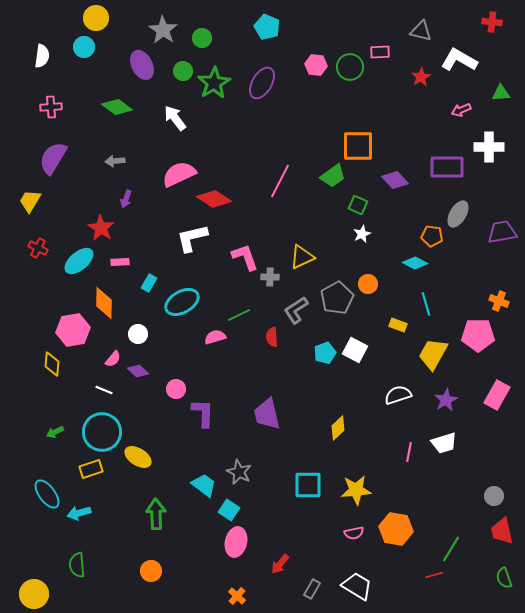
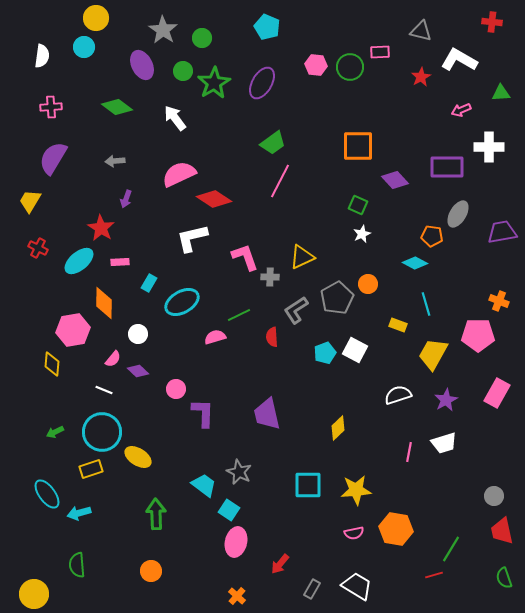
green trapezoid at (333, 176): moved 60 px left, 33 px up
pink rectangle at (497, 395): moved 2 px up
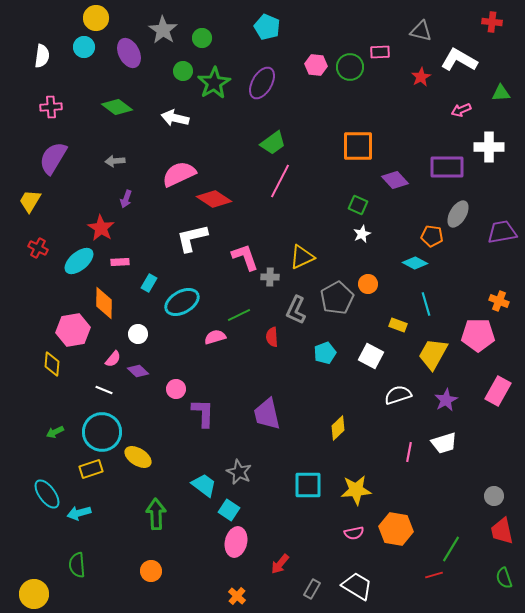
purple ellipse at (142, 65): moved 13 px left, 12 px up
white arrow at (175, 118): rotated 40 degrees counterclockwise
gray L-shape at (296, 310): rotated 32 degrees counterclockwise
white square at (355, 350): moved 16 px right, 6 px down
pink rectangle at (497, 393): moved 1 px right, 2 px up
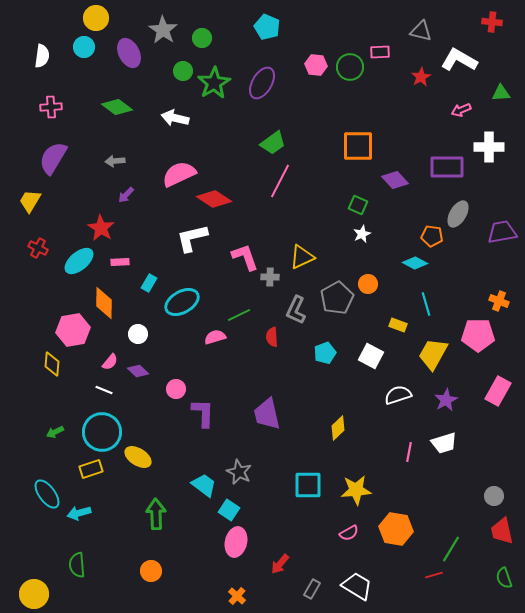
purple arrow at (126, 199): moved 4 px up; rotated 24 degrees clockwise
pink semicircle at (113, 359): moved 3 px left, 3 px down
pink semicircle at (354, 533): moved 5 px left; rotated 18 degrees counterclockwise
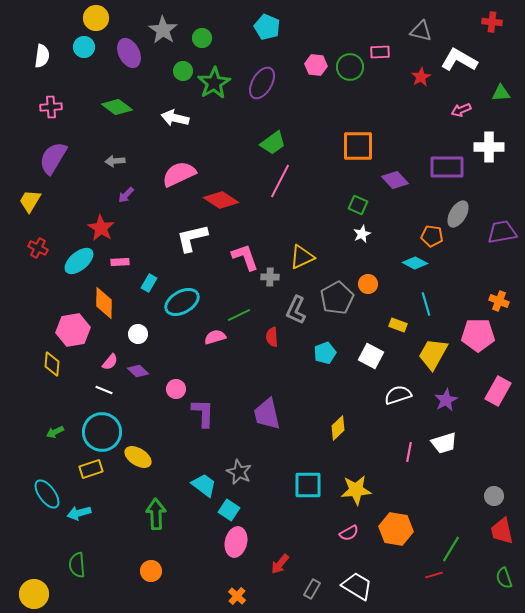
red diamond at (214, 199): moved 7 px right, 1 px down
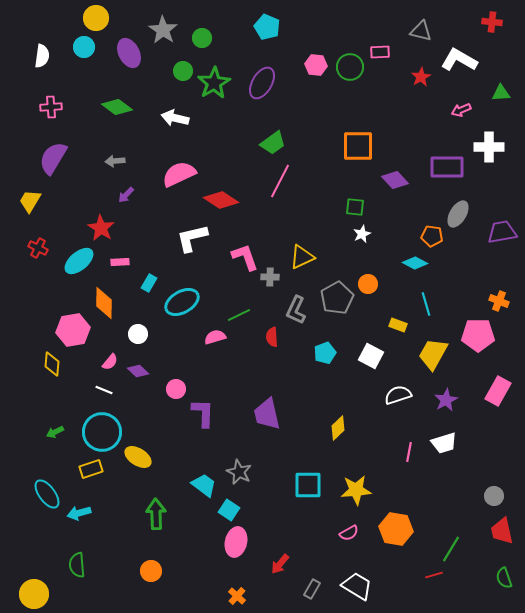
green square at (358, 205): moved 3 px left, 2 px down; rotated 18 degrees counterclockwise
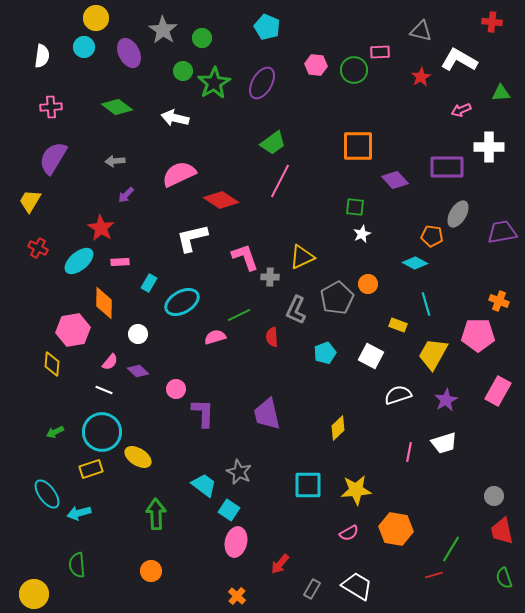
green circle at (350, 67): moved 4 px right, 3 px down
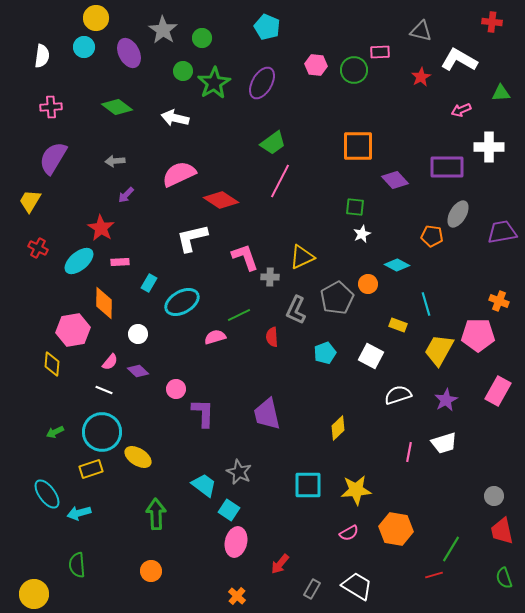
cyan diamond at (415, 263): moved 18 px left, 2 px down
yellow trapezoid at (433, 354): moved 6 px right, 4 px up
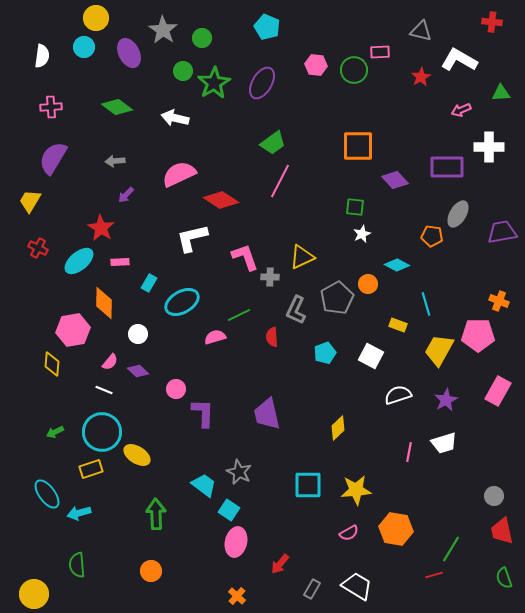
yellow ellipse at (138, 457): moved 1 px left, 2 px up
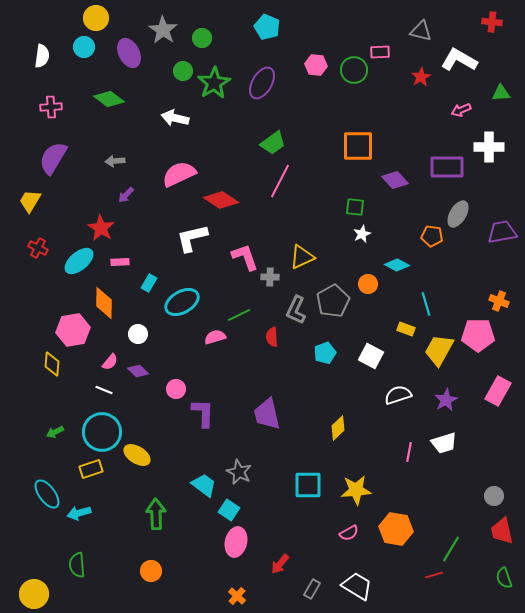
green diamond at (117, 107): moved 8 px left, 8 px up
gray pentagon at (337, 298): moved 4 px left, 3 px down
yellow rectangle at (398, 325): moved 8 px right, 4 px down
